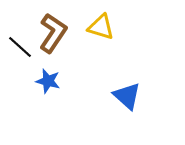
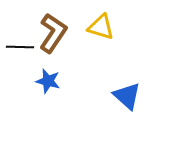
black line: rotated 40 degrees counterclockwise
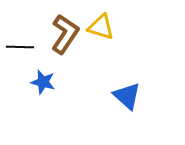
brown L-shape: moved 12 px right, 1 px down
blue star: moved 5 px left, 1 px down
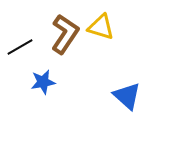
black line: rotated 32 degrees counterclockwise
blue star: rotated 25 degrees counterclockwise
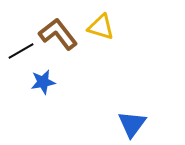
brown L-shape: moved 7 px left; rotated 72 degrees counterclockwise
black line: moved 1 px right, 4 px down
blue triangle: moved 5 px right, 28 px down; rotated 24 degrees clockwise
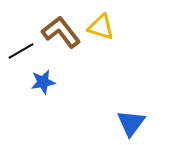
brown L-shape: moved 3 px right, 2 px up
blue triangle: moved 1 px left, 1 px up
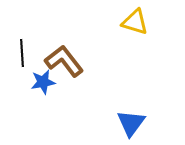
yellow triangle: moved 34 px right, 5 px up
brown L-shape: moved 3 px right, 29 px down
black line: moved 1 px right, 2 px down; rotated 64 degrees counterclockwise
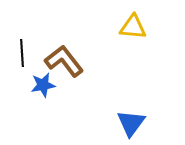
yellow triangle: moved 2 px left, 5 px down; rotated 12 degrees counterclockwise
blue star: moved 3 px down
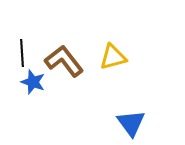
yellow triangle: moved 20 px left, 30 px down; rotated 20 degrees counterclockwise
blue star: moved 10 px left, 3 px up; rotated 30 degrees clockwise
blue triangle: rotated 12 degrees counterclockwise
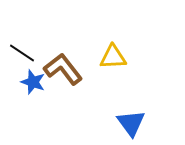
black line: rotated 52 degrees counterclockwise
yellow triangle: rotated 12 degrees clockwise
brown L-shape: moved 1 px left, 8 px down
